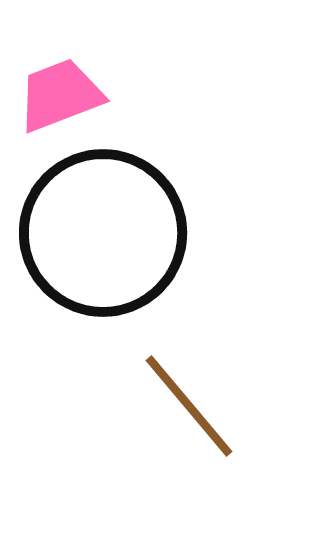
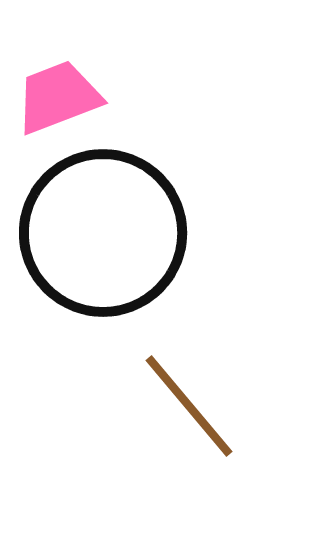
pink trapezoid: moved 2 px left, 2 px down
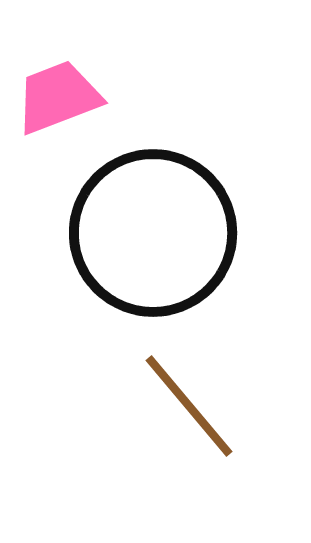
black circle: moved 50 px right
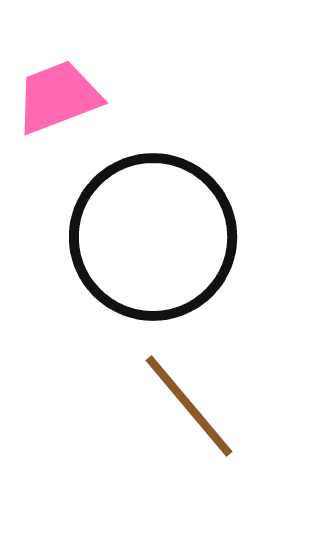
black circle: moved 4 px down
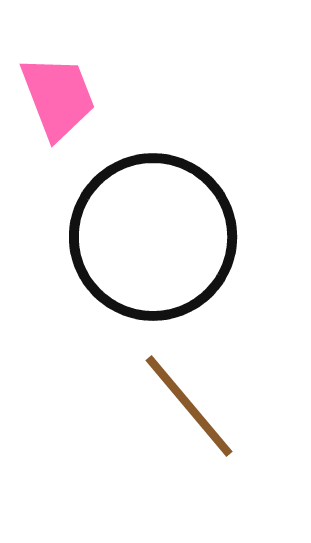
pink trapezoid: rotated 90 degrees clockwise
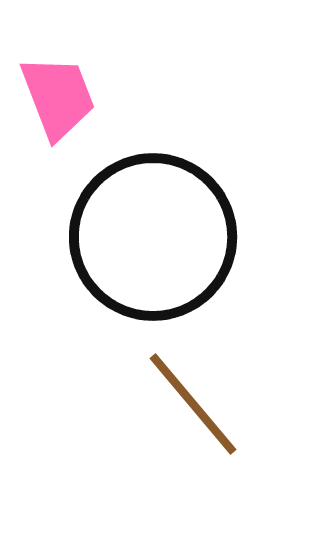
brown line: moved 4 px right, 2 px up
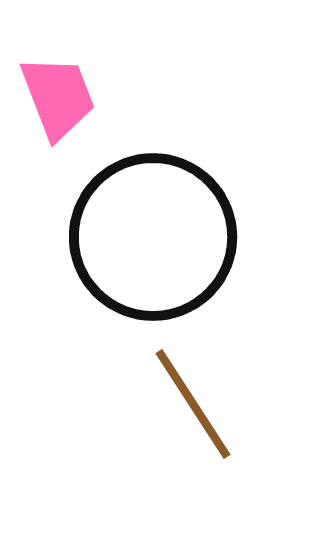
brown line: rotated 7 degrees clockwise
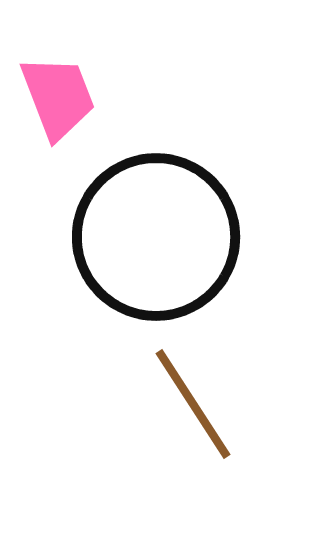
black circle: moved 3 px right
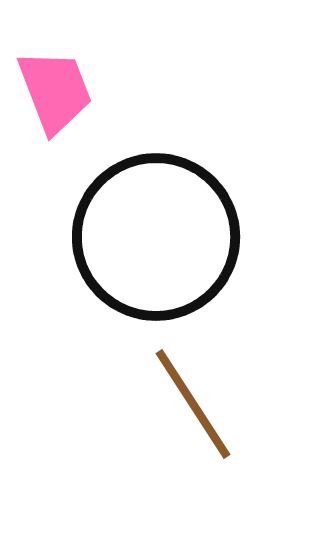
pink trapezoid: moved 3 px left, 6 px up
